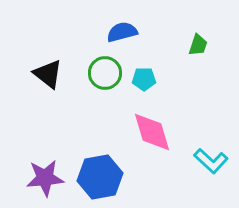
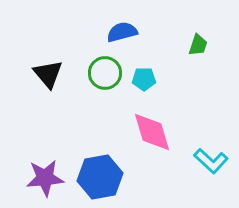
black triangle: rotated 12 degrees clockwise
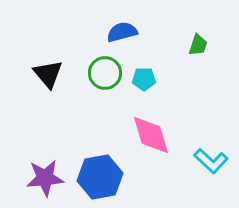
pink diamond: moved 1 px left, 3 px down
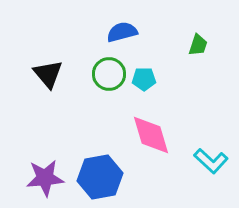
green circle: moved 4 px right, 1 px down
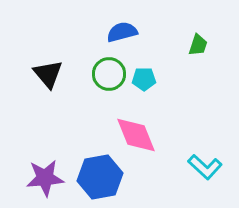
pink diamond: moved 15 px left; rotated 6 degrees counterclockwise
cyan L-shape: moved 6 px left, 6 px down
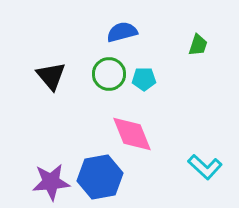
black triangle: moved 3 px right, 2 px down
pink diamond: moved 4 px left, 1 px up
purple star: moved 6 px right, 4 px down
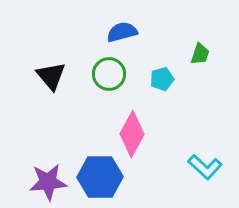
green trapezoid: moved 2 px right, 9 px down
cyan pentagon: moved 18 px right; rotated 15 degrees counterclockwise
pink diamond: rotated 51 degrees clockwise
blue hexagon: rotated 9 degrees clockwise
purple star: moved 3 px left
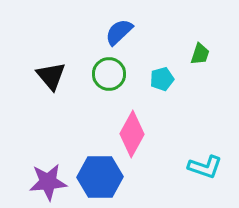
blue semicircle: moved 3 px left; rotated 28 degrees counterclockwise
cyan L-shape: rotated 24 degrees counterclockwise
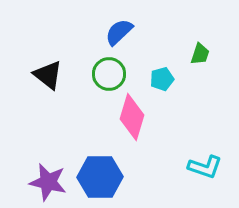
black triangle: moved 3 px left, 1 px up; rotated 12 degrees counterclockwise
pink diamond: moved 17 px up; rotated 12 degrees counterclockwise
purple star: rotated 18 degrees clockwise
